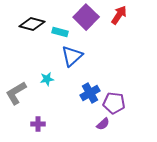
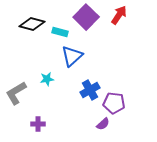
blue cross: moved 3 px up
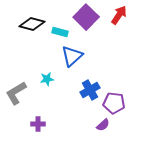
purple semicircle: moved 1 px down
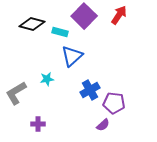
purple square: moved 2 px left, 1 px up
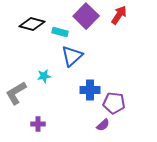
purple square: moved 2 px right
cyan star: moved 3 px left, 3 px up
blue cross: rotated 30 degrees clockwise
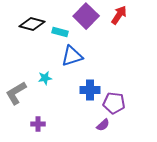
blue triangle: rotated 25 degrees clockwise
cyan star: moved 1 px right, 2 px down
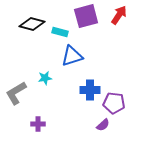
purple square: rotated 30 degrees clockwise
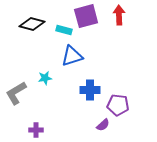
red arrow: rotated 36 degrees counterclockwise
cyan rectangle: moved 4 px right, 2 px up
purple pentagon: moved 4 px right, 2 px down
purple cross: moved 2 px left, 6 px down
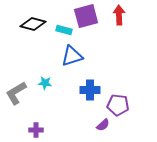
black diamond: moved 1 px right
cyan star: moved 5 px down; rotated 16 degrees clockwise
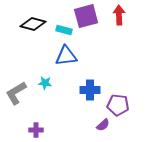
blue triangle: moved 6 px left; rotated 10 degrees clockwise
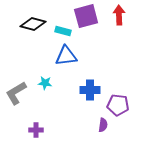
cyan rectangle: moved 1 px left, 1 px down
purple semicircle: rotated 40 degrees counterclockwise
